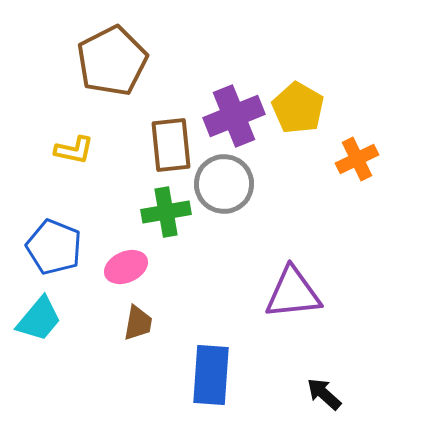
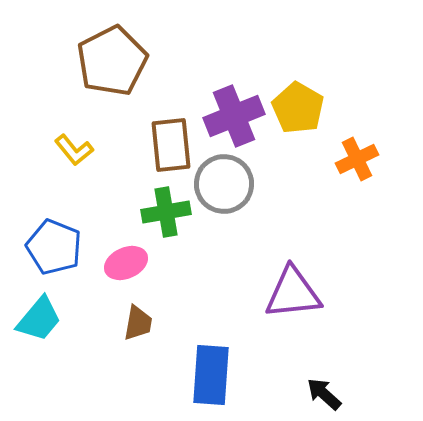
yellow L-shape: rotated 39 degrees clockwise
pink ellipse: moved 4 px up
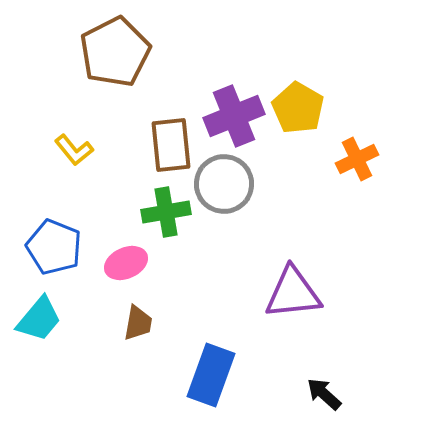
brown pentagon: moved 3 px right, 9 px up
blue rectangle: rotated 16 degrees clockwise
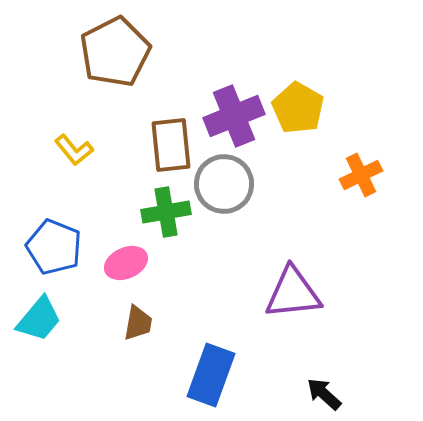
orange cross: moved 4 px right, 16 px down
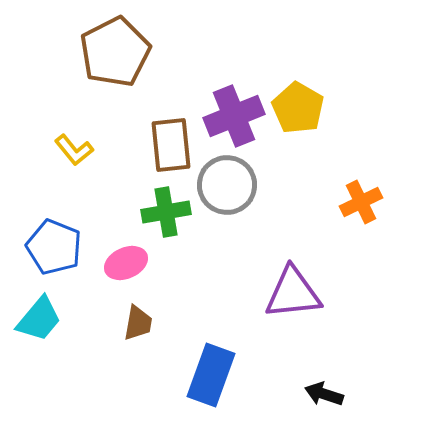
orange cross: moved 27 px down
gray circle: moved 3 px right, 1 px down
black arrow: rotated 24 degrees counterclockwise
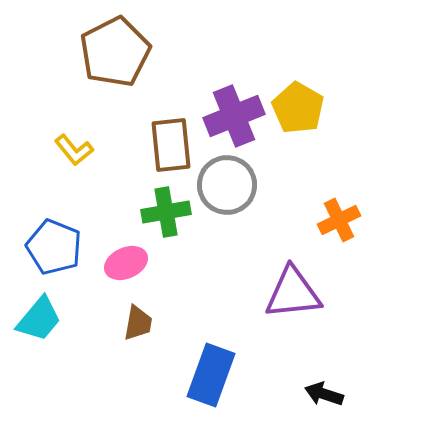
orange cross: moved 22 px left, 18 px down
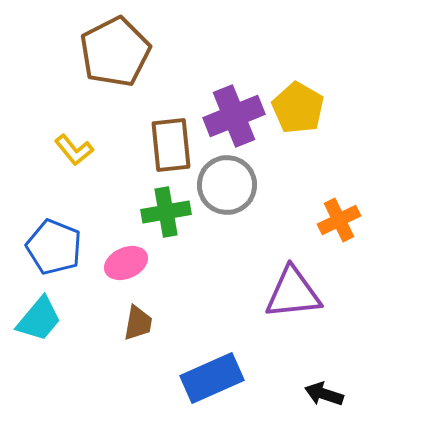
blue rectangle: moved 1 px right, 3 px down; rotated 46 degrees clockwise
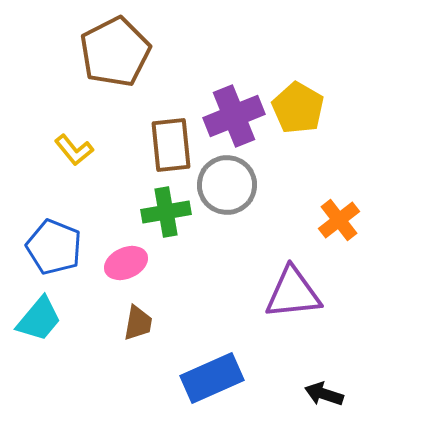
orange cross: rotated 12 degrees counterclockwise
